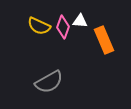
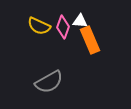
orange rectangle: moved 14 px left
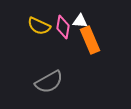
pink diamond: rotated 10 degrees counterclockwise
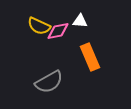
pink diamond: moved 5 px left, 4 px down; rotated 70 degrees clockwise
orange rectangle: moved 17 px down
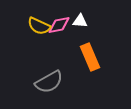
pink diamond: moved 1 px right, 6 px up
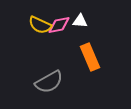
yellow semicircle: moved 1 px right, 1 px up
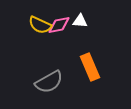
orange rectangle: moved 10 px down
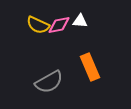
yellow semicircle: moved 2 px left
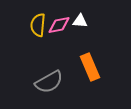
yellow semicircle: rotated 70 degrees clockwise
